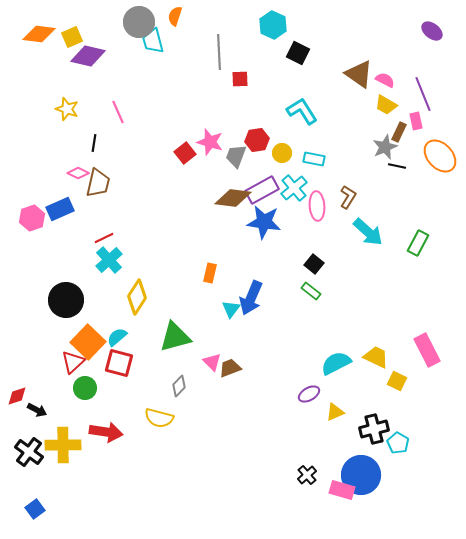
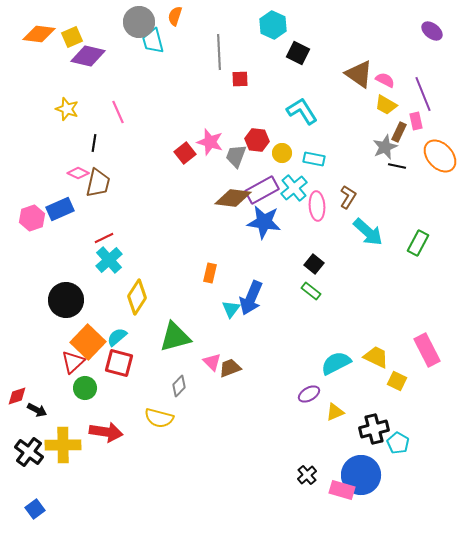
red hexagon at (257, 140): rotated 15 degrees clockwise
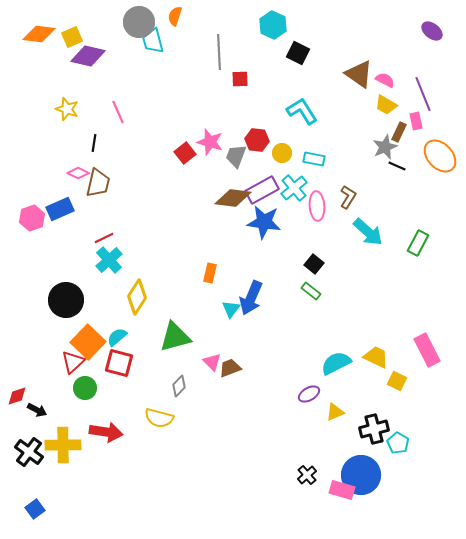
black line at (397, 166): rotated 12 degrees clockwise
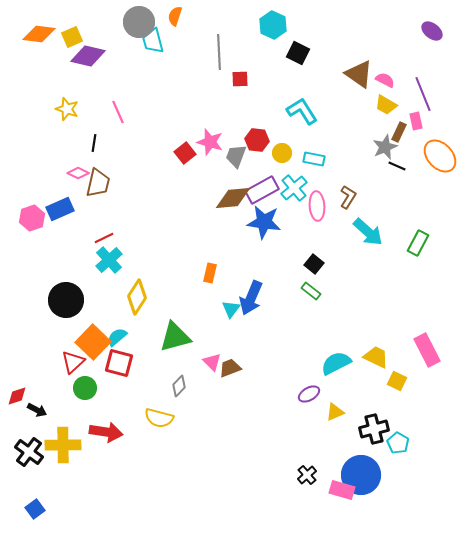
brown diamond at (233, 198): rotated 12 degrees counterclockwise
orange square at (88, 342): moved 5 px right
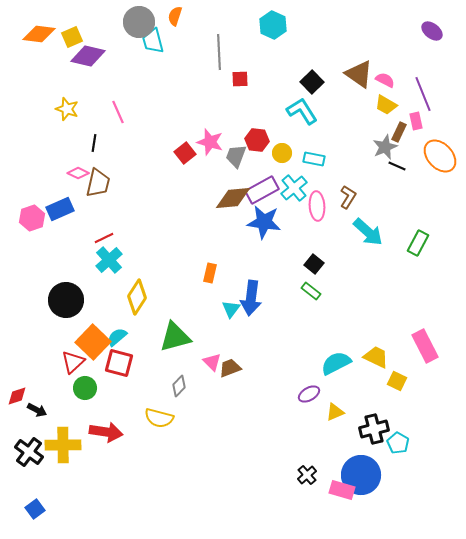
black square at (298, 53): moved 14 px right, 29 px down; rotated 20 degrees clockwise
blue arrow at (251, 298): rotated 16 degrees counterclockwise
pink rectangle at (427, 350): moved 2 px left, 4 px up
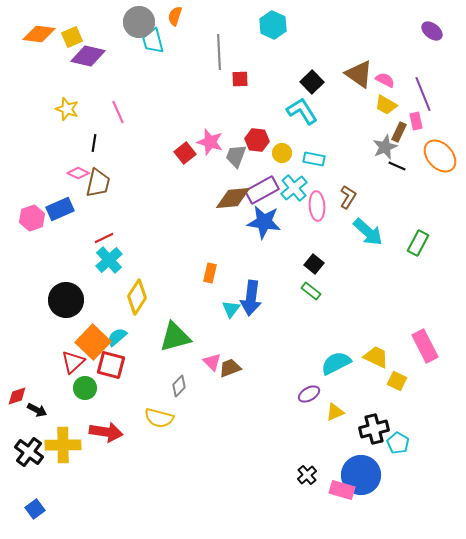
red square at (119, 363): moved 8 px left, 2 px down
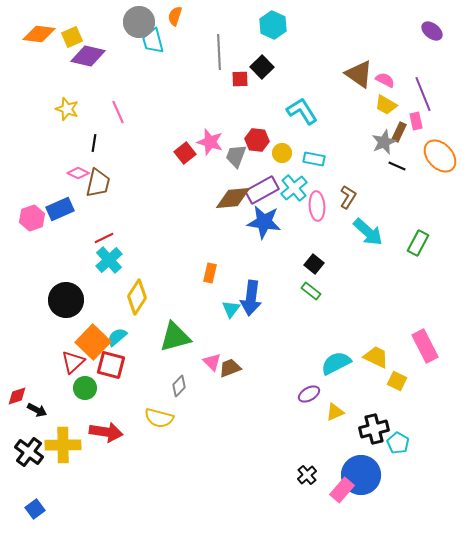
black square at (312, 82): moved 50 px left, 15 px up
gray star at (385, 147): moved 1 px left, 5 px up
pink rectangle at (342, 490): rotated 65 degrees counterclockwise
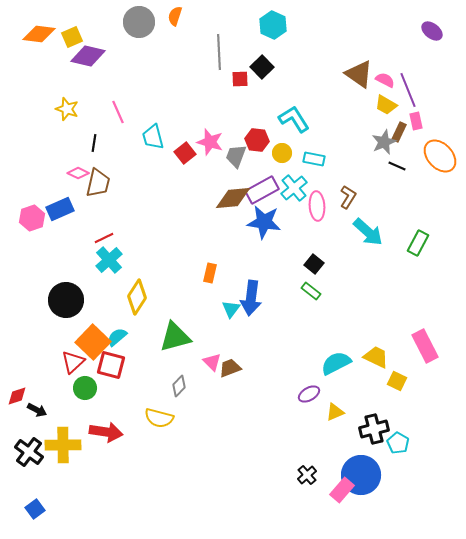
cyan trapezoid at (153, 41): moved 96 px down
purple line at (423, 94): moved 15 px left, 4 px up
cyan L-shape at (302, 111): moved 8 px left, 8 px down
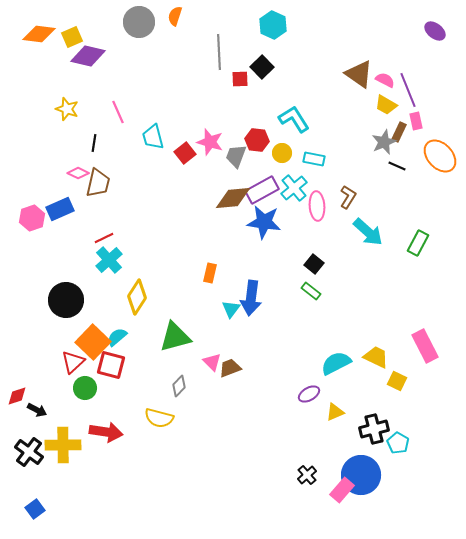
purple ellipse at (432, 31): moved 3 px right
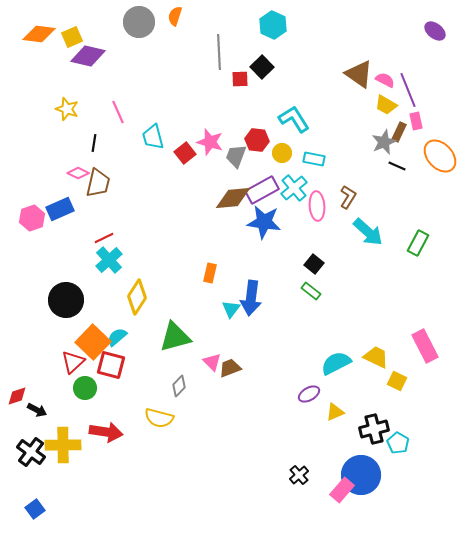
black cross at (29, 452): moved 2 px right
black cross at (307, 475): moved 8 px left
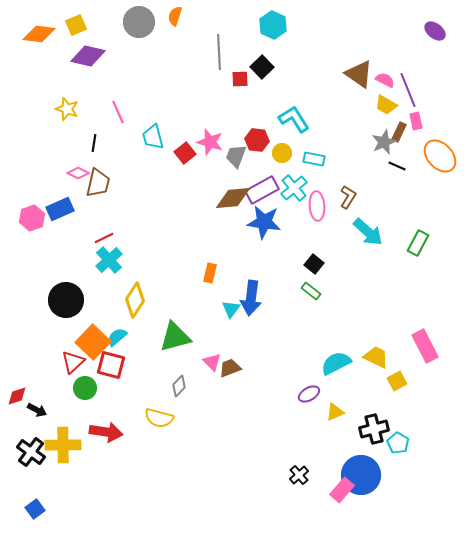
yellow square at (72, 37): moved 4 px right, 12 px up
yellow diamond at (137, 297): moved 2 px left, 3 px down
yellow square at (397, 381): rotated 36 degrees clockwise
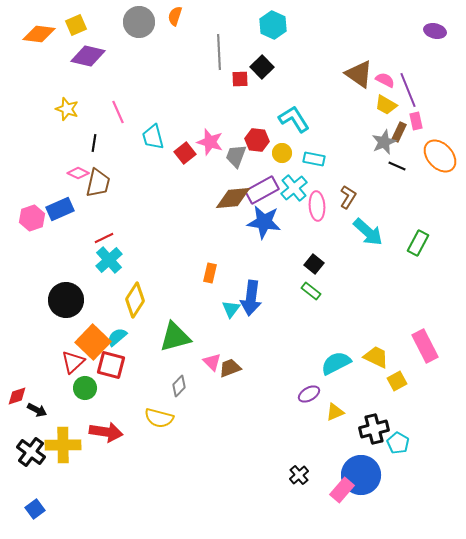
purple ellipse at (435, 31): rotated 25 degrees counterclockwise
